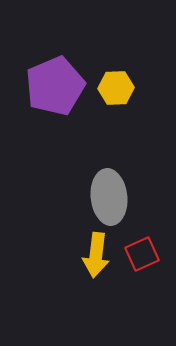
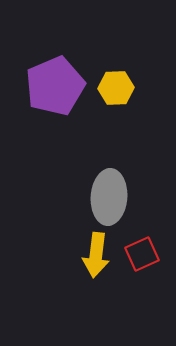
gray ellipse: rotated 10 degrees clockwise
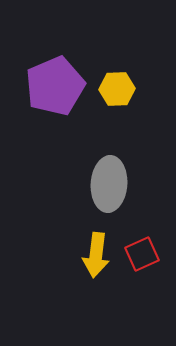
yellow hexagon: moved 1 px right, 1 px down
gray ellipse: moved 13 px up
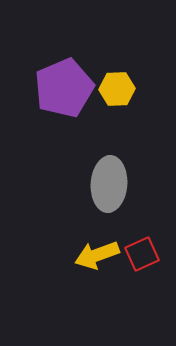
purple pentagon: moved 9 px right, 2 px down
yellow arrow: moved 1 px right; rotated 63 degrees clockwise
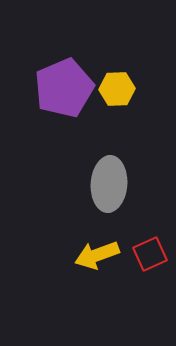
red square: moved 8 px right
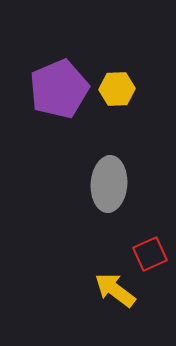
purple pentagon: moved 5 px left, 1 px down
yellow arrow: moved 18 px right, 35 px down; rotated 57 degrees clockwise
